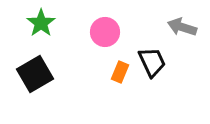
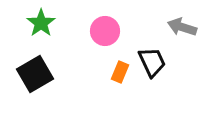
pink circle: moved 1 px up
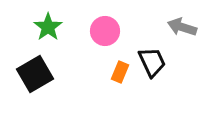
green star: moved 7 px right, 4 px down
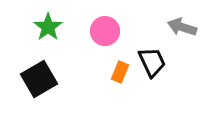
black square: moved 4 px right, 5 px down
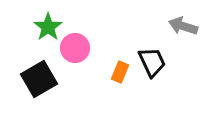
gray arrow: moved 1 px right, 1 px up
pink circle: moved 30 px left, 17 px down
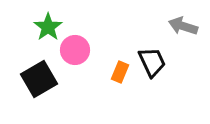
pink circle: moved 2 px down
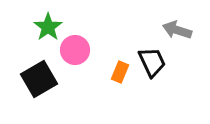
gray arrow: moved 6 px left, 4 px down
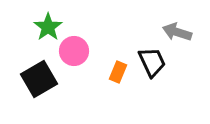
gray arrow: moved 2 px down
pink circle: moved 1 px left, 1 px down
orange rectangle: moved 2 px left
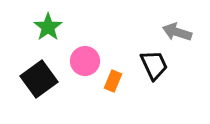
pink circle: moved 11 px right, 10 px down
black trapezoid: moved 2 px right, 3 px down
orange rectangle: moved 5 px left, 9 px down
black square: rotated 6 degrees counterclockwise
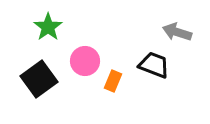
black trapezoid: rotated 44 degrees counterclockwise
